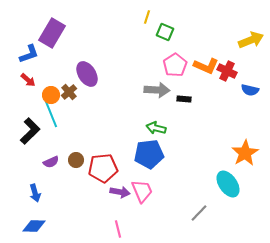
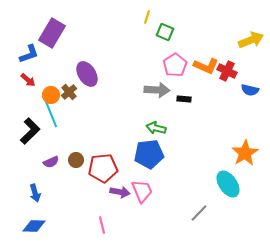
pink line: moved 16 px left, 4 px up
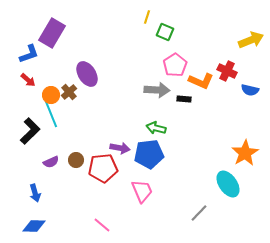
orange L-shape: moved 5 px left, 15 px down
purple arrow: moved 44 px up
pink line: rotated 36 degrees counterclockwise
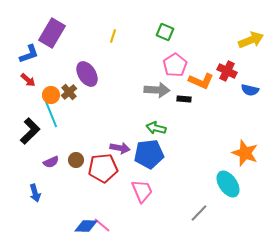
yellow line: moved 34 px left, 19 px down
orange star: rotated 20 degrees counterclockwise
blue diamond: moved 52 px right
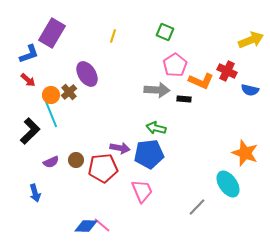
gray line: moved 2 px left, 6 px up
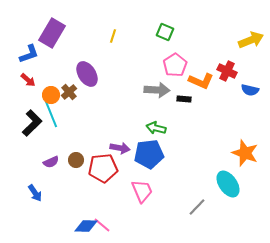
black L-shape: moved 2 px right, 8 px up
blue arrow: rotated 18 degrees counterclockwise
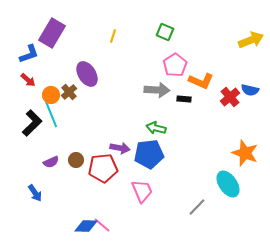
red cross: moved 3 px right, 26 px down; rotated 24 degrees clockwise
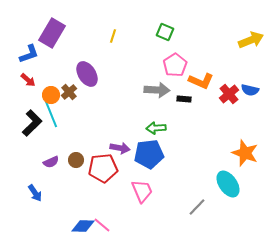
red cross: moved 1 px left, 3 px up
green arrow: rotated 18 degrees counterclockwise
blue diamond: moved 3 px left
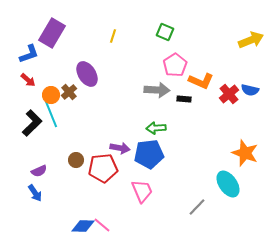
purple semicircle: moved 12 px left, 9 px down
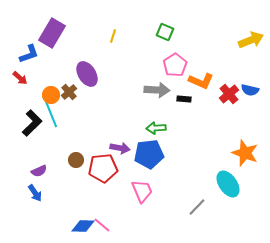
red arrow: moved 8 px left, 2 px up
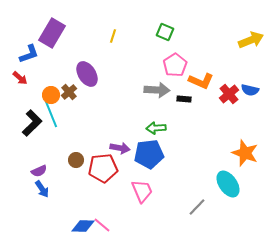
blue arrow: moved 7 px right, 4 px up
